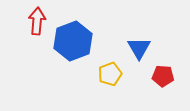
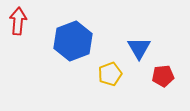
red arrow: moved 19 px left
red pentagon: rotated 10 degrees counterclockwise
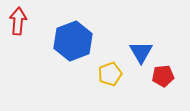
blue triangle: moved 2 px right, 4 px down
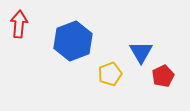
red arrow: moved 1 px right, 3 px down
red pentagon: rotated 20 degrees counterclockwise
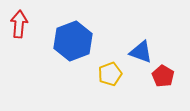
blue triangle: rotated 40 degrees counterclockwise
red pentagon: rotated 15 degrees counterclockwise
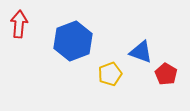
red pentagon: moved 3 px right, 2 px up
